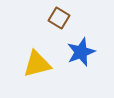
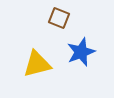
brown square: rotated 10 degrees counterclockwise
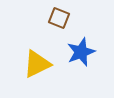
yellow triangle: rotated 12 degrees counterclockwise
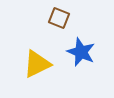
blue star: rotated 28 degrees counterclockwise
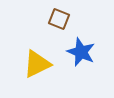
brown square: moved 1 px down
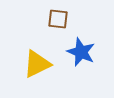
brown square: moved 1 px left; rotated 15 degrees counterclockwise
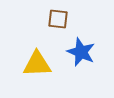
yellow triangle: rotated 24 degrees clockwise
